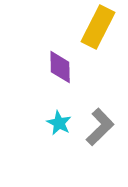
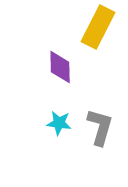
cyan star: rotated 20 degrees counterclockwise
gray L-shape: rotated 30 degrees counterclockwise
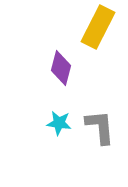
purple diamond: moved 1 px right, 1 px down; rotated 16 degrees clockwise
gray L-shape: rotated 21 degrees counterclockwise
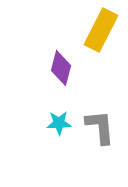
yellow rectangle: moved 3 px right, 3 px down
cyan star: rotated 10 degrees counterclockwise
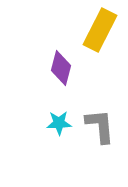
yellow rectangle: moved 1 px left
gray L-shape: moved 1 px up
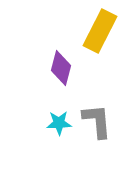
yellow rectangle: moved 1 px down
gray L-shape: moved 3 px left, 5 px up
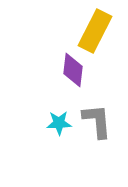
yellow rectangle: moved 5 px left
purple diamond: moved 12 px right, 2 px down; rotated 8 degrees counterclockwise
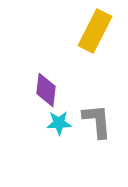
purple diamond: moved 27 px left, 20 px down
